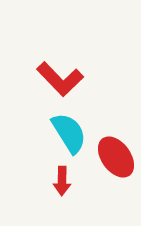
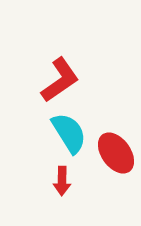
red L-shape: moved 1 px down; rotated 81 degrees counterclockwise
red ellipse: moved 4 px up
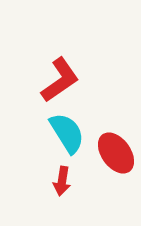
cyan semicircle: moved 2 px left
red arrow: rotated 8 degrees clockwise
